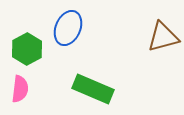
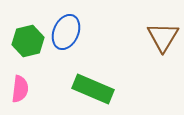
blue ellipse: moved 2 px left, 4 px down
brown triangle: rotated 44 degrees counterclockwise
green hexagon: moved 1 px right, 8 px up; rotated 16 degrees clockwise
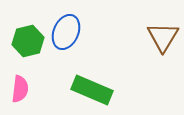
green rectangle: moved 1 px left, 1 px down
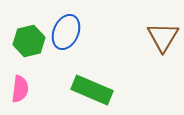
green hexagon: moved 1 px right
